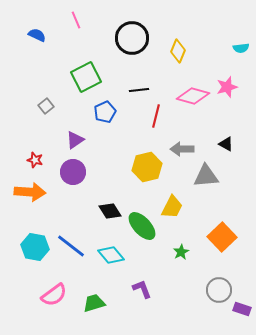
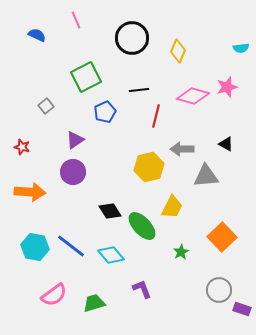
red star: moved 13 px left, 13 px up
yellow hexagon: moved 2 px right
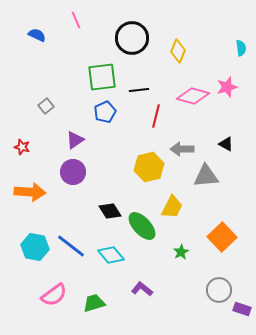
cyan semicircle: rotated 91 degrees counterclockwise
green square: moved 16 px right; rotated 20 degrees clockwise
purple L-shape: rotated 30 degrees counterclockwise
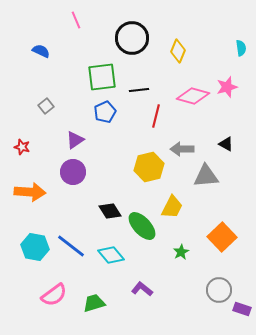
blue semicircle: moved 4 px right, 16 px down
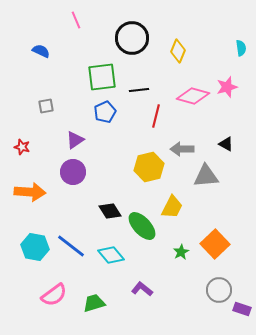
gray square: rotated 28 degrees clockwise
orange square: moved 7 px left, 7 px down
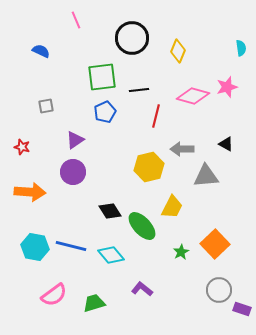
blue line: rotated 24 degrees counterclockwise
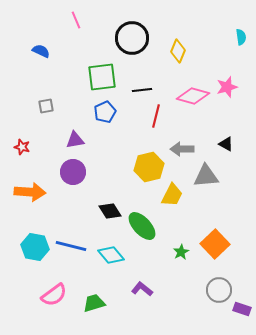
cyan semicircle: moved 11 px up
black line: moved 3 px right
purple triangle: rotated 24 degrees clockwise
yellow trapezoid: moved 12 px up
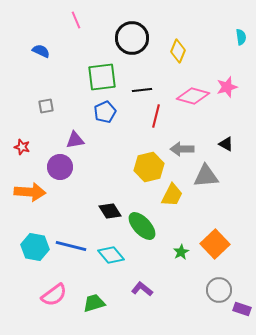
purple circle: moved 13 px left, 5 px up
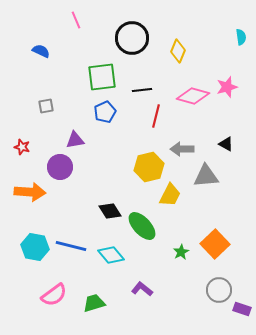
yellow trapezoid: moved 2 px left
